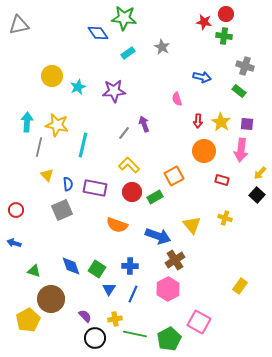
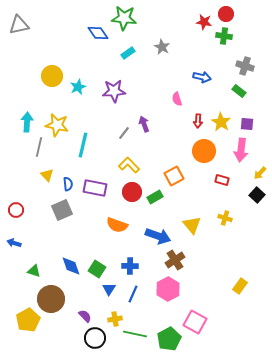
pink square at (199, 322): moved 4 px left
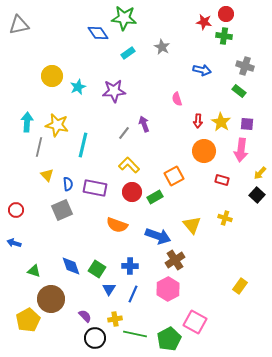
blue arrow at (202, 77): moved 7 px up
